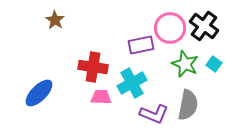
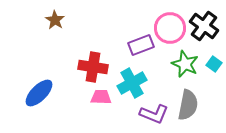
purple rectangle: rotated 10 degrees counterclockwise
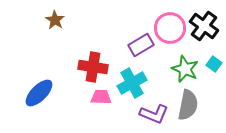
purple rectangle: rotated 10 degrees counterclockwise
green star: moved 5 px down
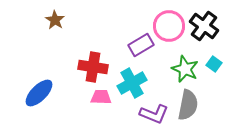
pink circle: moved 1 px left, 2 px up
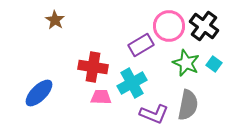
green star: moved 1 px right, 6 px up
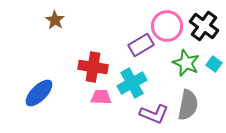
pink circle: moved 2 px left
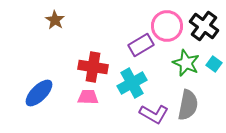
pink trapezoid: moved 13 px left
purple L-shape: rotated 8 degrees clockwise
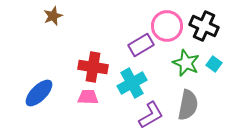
brown star: moved 2 px left, 4 px up; rotated 18 degrees clockwise
black cross: rotated 12 degrees counterclockwise
purple L-shape: moved 3 px left, 1 px down; rotated 60 degrees counterclockwise
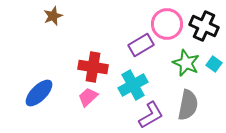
pink circle: moved 2 px up
cyan cross: moved 1 px right, 2 px down
pink trapezoid: rotated 45 degrees counterclockwise
